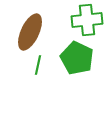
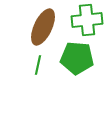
brown ellipse: moved 13 px right, 5 px up
green pentagon: rotated 20 degrees counterclockwise
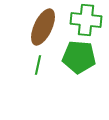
green cross: moved 1 px left; rotated 12 degrees clockwise
green pentagon: moved 2 px right, 1 px up
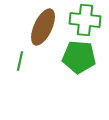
green cross: moved 1 px left
green line: moved 18 px left, 4 px up
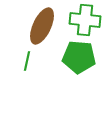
brown ellipse: moved 1 px left, 1 px up
green line: moved 7 px right
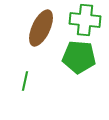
brown ellipse: moved 1 px left, 2 px down
green line: moved 2 px left, 20 px down
